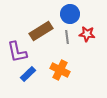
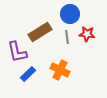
brown rectangle: moved 1 px left, 1 px down
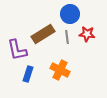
brown rectangle: moved 3 px right, 2 px down
purple L-shape: moved 2 px up
blue rectangle: rotated 28 degrees counterclockwise
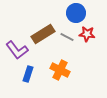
blue circle: moved 6 px right, 1 px up
gray line: rotated 56 degrees counterclockwise
purple L-shape: rotated 25 degrees counterclockwise
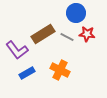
blue rectangle: moved 1 px left, 1 px up; rotated 42 degrees clockwise
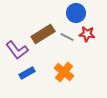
orange cross: moved 4 px right, 2 px down; rotated 12 degrees clockwise
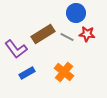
purple L-shape: moved 1 px left, 1 px up
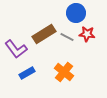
brown rectangle: moved 1 px right
